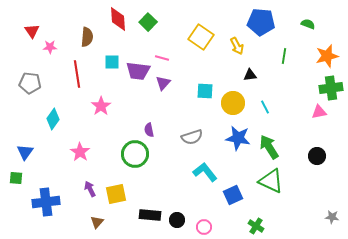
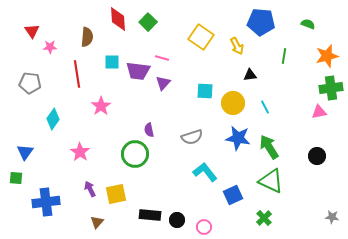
green cross at (256, 226): moved 8 px right, 8 px up; rotated 14 degrees clockwise
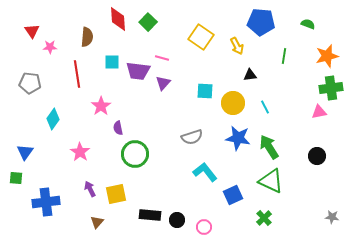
purple semicircle at (149, 130): moved 31 px left, 2 px up
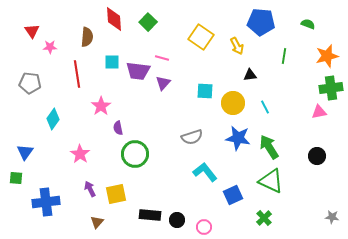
red diamond at (118, 19): moved 4 px left
pink star at (80, 152): moved 2 px down
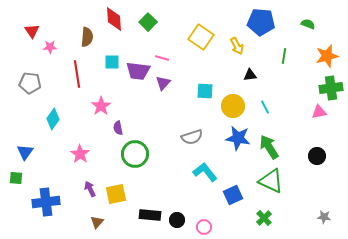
yellow circle at (233, 103): moved 3 px down
gray star at (332, 217): moved 8 px left
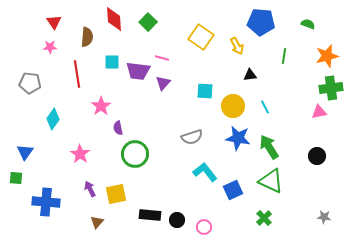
red triangle at (32, 31): moved 22 px right, 9 px up
blue square at (233, 195): moved 5 px up
blue cross at (46, 202): rotated 12 degrees clockwise
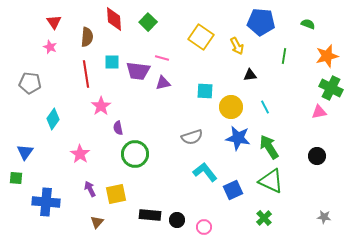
pink star at (50, 47): rotated 24 degrees clockwise
red line at (77, 74): moved 9 px right
purple triangle at (163, 83): rotated 35 degrees clockwise
green cross at (331, 88): rotated 35 degrees clockwise
yellow circle at (233, 106): moved 2 px left, 1 px down
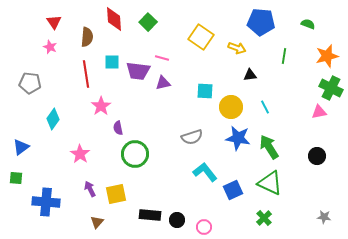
yellow arrow at (237, 46): moved 2 px down; rotated 42 degrees counterclockwise
blue triangle at (25, 152): moved 4 px left, 5 px up; rotated 18 degrees clockwise
green triangle at (271, 181): moved 1 px left, 2 px down
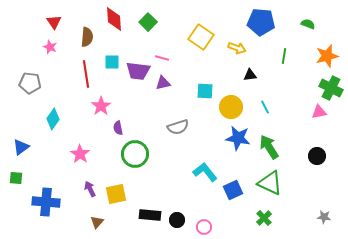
gray semicircle at (192, 137): moved 14 px left, 10 px up
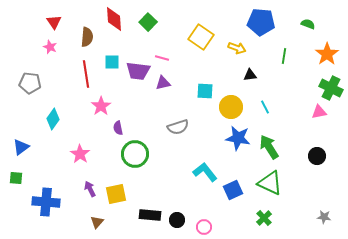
orange star at (327, 56): moved 2 px up; rotated 20 degrees counterclockwise
